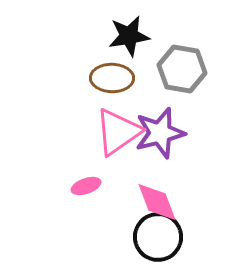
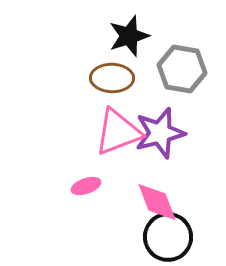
black star: rotated 9 degrees counterclockwise
pink triangle: rotated 14 degrees clockwise
black circle: moved 10 px right
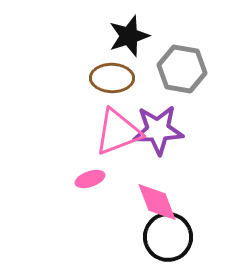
purple star: moved 2 px left, 3 px up; rotated 12 degrees clockwise
pink ellipse: moved 4 px right, 7 px up
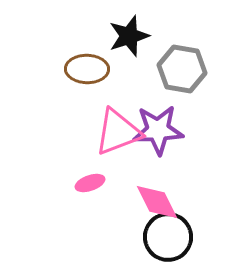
brown ellipse: moved 25 px left, 9 px up
pink ellipse: moved 4 px down
pink diamond: rotated 6 degrees counterclockwise
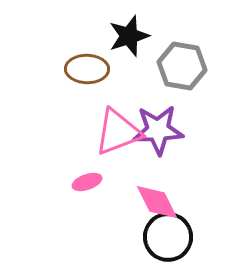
gray hexagon: moved 3 px up
pink ellipse: moved 3 px left, 1 px up
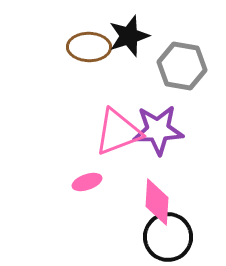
brown ellipse: moved 2 px right, 22 px up
pink diamond: rotated 30 degrees clockwise
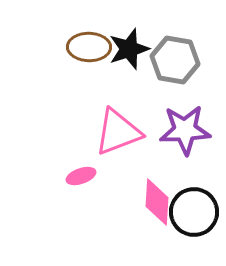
black star: moved 13 px down
gray hexagon: moved 7 px left, 6 px up
purple star: moved 27 px right
pink ellipse: moved 6 px left, 6 px up
black circle: moved 26 px right, 25 px up
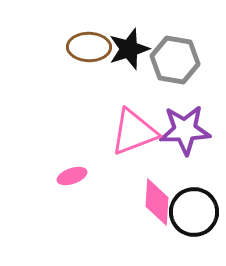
pink triangle: moved 16 px right
pink ellipse: moved 9 px left
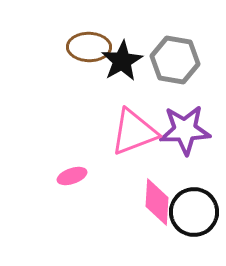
black star: moved 7 px left, 12 px down; rotated 12 degrees counterclockwise
